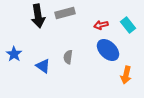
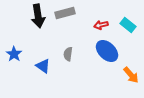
cyan rectangle: rotated 14 degrees counterclockwise
blue ellipse: moved 1 px left, 1 px down
gray semicircle: moved 3 px up
orange arrow: moved 5 px right; rotated 54 degrees counterclockwise
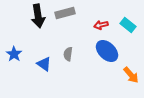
blue triangle: moved 1 px right, 2 px up
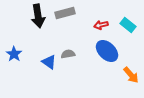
gray semicircle: rotated 72 degrees clockwise
blue triangle: moved 5 px right, 2 px up
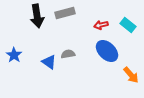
black arrow: moved 1 px left
blue star: moved 1 px down
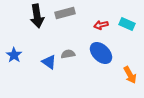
cyan rectangle: moved 1 px left, 1 px up; rotated 14 degrees counterclockwise
blue ellipse: moved 6 px left, 2 px down
orange arrow: moved 1 px left; rotated 12 degrees clockwise
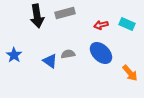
blue triangle: moved 1 px right, 1 px up
orange arrow: moved 2 px up; rotated 12 degrees counterclockwise
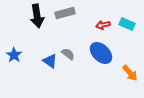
red arrow: moved 2 px right
gray semicircle: rotated 48 degrees clockwise
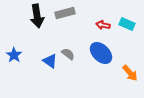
red arrow: rotated 24 degrees clockwise
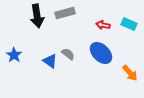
cyan rectangle: moved 2 px right
